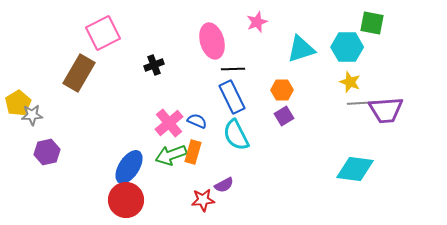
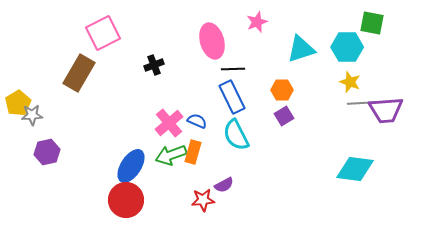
blue ellipse: moved 2 px right, 1 px up
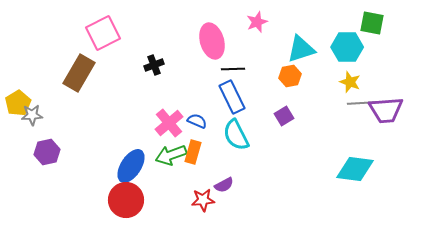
orange hexagon: moved 8 px right, 14 px up; rotated 10 degrees counterclockwise
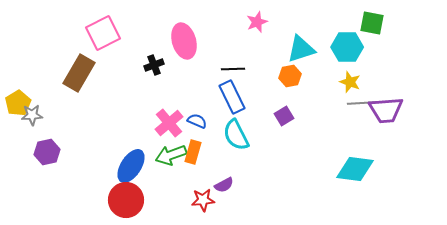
pink ellipse: moved 28 px left
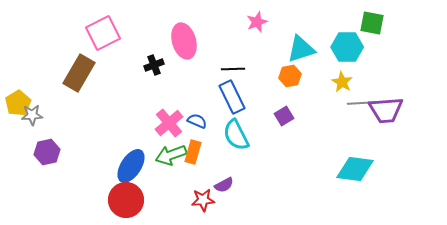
yellow star: moved 8 px left; rotated 10 degrees clockwise
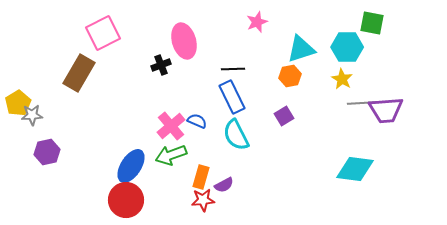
black cross: moved 7 px right
yellow star: moved 3 px up
pink cross: moved 2 px right, 3 px down
orange rectangle: moved 8 px right, 25 px down
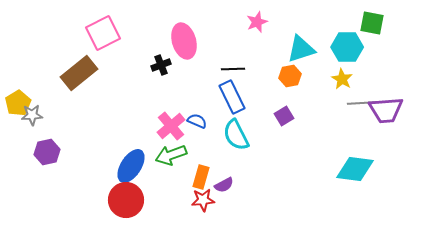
brown rectangle: rotated 21 degrees clockwise
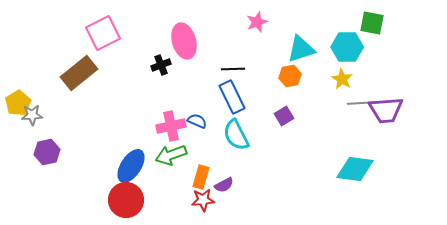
pink cross: rotated 28 degrees clockwise
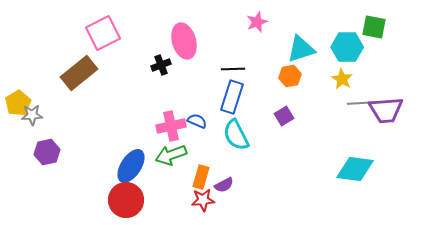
green square: moved 2 px right, 4 px down
blue rectangle: rotated 44 degrees clockwise
